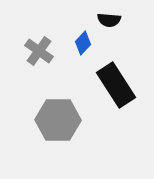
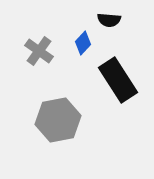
black rectangle: moved 2 px right, 5 px up
gray hexagon: rotated 12 degrees counterclockwise
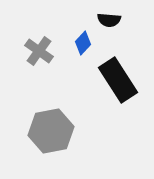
gray hexagon: moved 7 px left, 11 px down
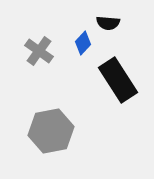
black semicircle: moved 1 px left, 3 px down
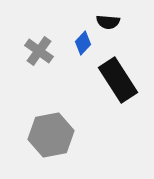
black semicircle: moved 1 px up
gray hexagon: moved 4 px down
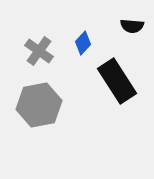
black semicircle: moved 24 px right, 4 px down
black rectangle: moved 1 px left, 1 px down
gray hexagon: moved 12 px left, 30 px up
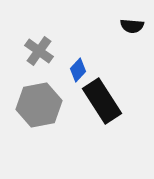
blue diamond: moved 5 px left, 27 px down
black rectangle: moved 15 px left, 20 px down
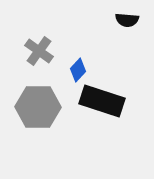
black semicircle: moved 5 px left, 6 px up
black rectangle: rotated 39 degrees counterclockwise
gray hexagon: moved 1 px left, 2 px down; rotated 12 degrees clockwise
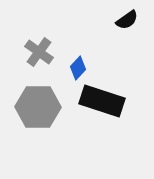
black semicircle: rotated 40 degrees counterclockwise
gray cross: moved 1 px down
blue diamond: moved 2 px up
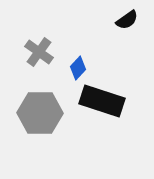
gray hexagon: moved 2 px right, 6 px down
